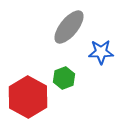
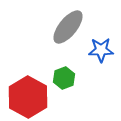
gray ellipse: moved 1 px left
blue star: moved 2 px up
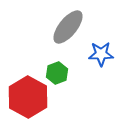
blue star: moved 4 px down
green hexagon: moved 7 px left, 5 px up
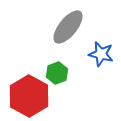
blue star: rotated 15 degrees clockwise
red hexagon: moved 1 px right, 1 px up
